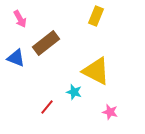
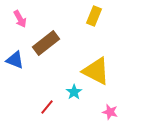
yellow rectangle: moved 2 px left
blue triangle: moved 1 px left, 2 px down
cyan star: rotated 21 degrees clockwise
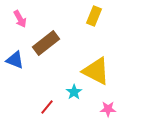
pink star: moved 2 px left, 3 px up; rotated 14 degrees counterclockwise
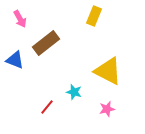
yellow triangle: moved 12 px right
cyan star: rotated 21 degrees counterclockwise
pink star: moved 1 px left; rotated 14 degrees counterclockwise
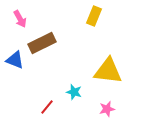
brown rectangle: moved 4 px left; rotated 12 degrees clockwise
yellow triangle: rotated 20 degrees counterclockwise
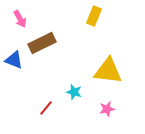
blue triangle: moved 1 px left
red line: moved 1 px left, 1 px down
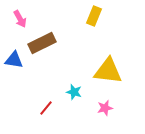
blue triangle: rotated 12 degrees counterclockwise
pink star: moved 2 px left, 1 px up
